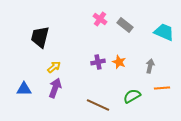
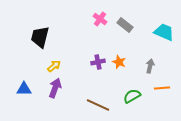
yellow arrow: moved 1 px up
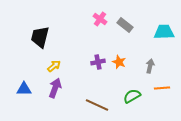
cyan trapezoid: rotated 25 degrees counterclockwise
brown line: moved 1 px left
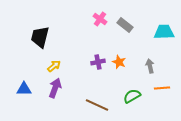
gray arrow: rotated 24 degrees counterclockwise
